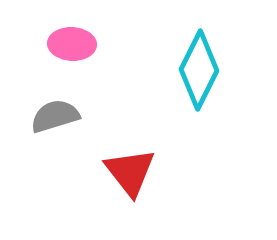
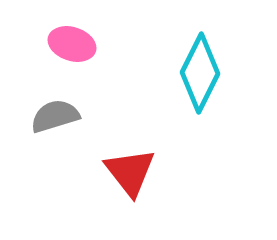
pink ellipse: rotated 15 degrees clockwise
cyan diamond: moved 1 px right, 3 px down
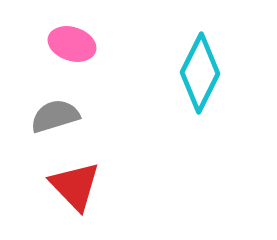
red triangle: moved 55 px left, 14 px down; rotated 6 degrees counterclockwise
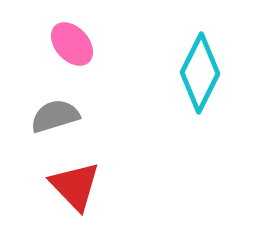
pink ellipse: rotated 30 degrees clockwise
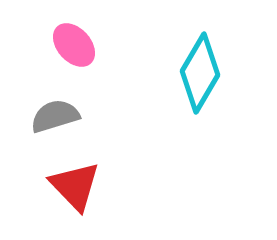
pink ellipse: moved 2 px right, 1 px down
cyan diamond: rotated 4 degrees clockwise
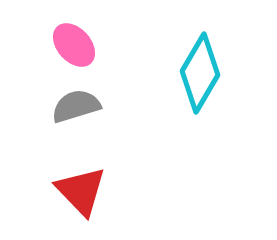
gray semicircle: moved 21 px right, 10 px up
red triangle: moved 6 px right, 5 px down
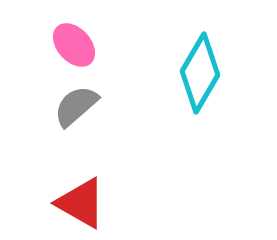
gray semicircle: rotated 24 degrees counterclockwise
red triangle: moved 12 px down; rotated 16 degrees counterclockwise
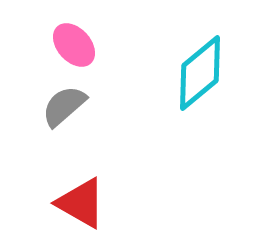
cyan diamond: rotated 20 degrees clockwise
gray semicircle: moved 12 px left
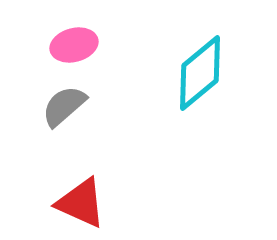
pink ellipse: rotated 63 degrees counterclockwise
red triangle: rotated 6 degrees counterclockwise
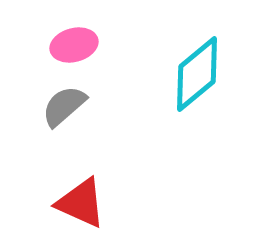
cyan diamond: moved 3 px left, 1 px down
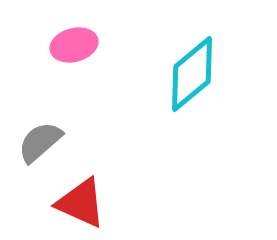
cyan diamond: moved 5 px left
gray semicircle: moved 24 px left, 36 px down
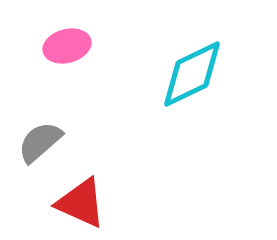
pink ellipse: moved 7 px left, 1 px down
cyan diamond: rotated 14 degrees clockwise
